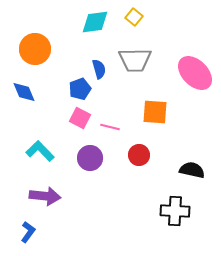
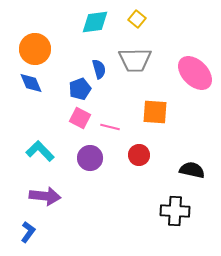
yellow square: moved 3 px right, 2 px down
blue diamond: moved 7 px right, 9 px up
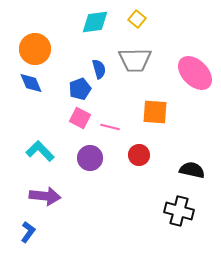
black cross: moved 4 px right; rotated 12 degrees clockwise
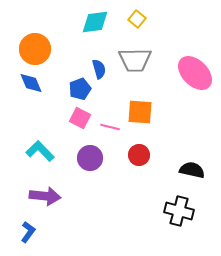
orange square: moved 15 px left
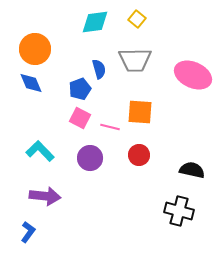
pink ellipse: moved 2 px left, 2 px down; rotated 21 degrees counterclockwise
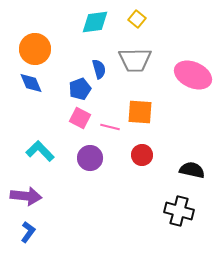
red circle: moved 3 px right
purple arrow: moved 19 px left
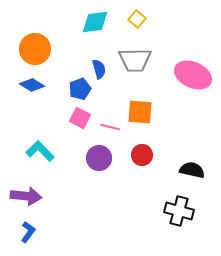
blue diamond: moved 1 px right, 2 px down; rotated 35 degrees counterclockwise
purple circle: moved 9 px right
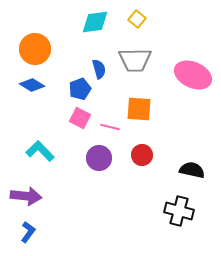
orange square: moved 1 px left, 3 px up
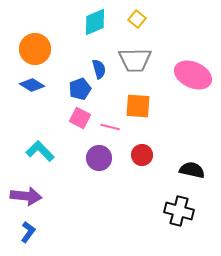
cyan diamond: rotated 16 degrees counterclockwise
orange square: moved 1 px left, 3 px up
